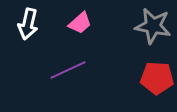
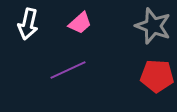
gray star: rotated 9 degrees clockwise
red pentagon: moved 2 px up
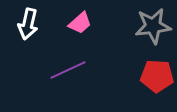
gray star: rotated 27 degrees counterclockwise
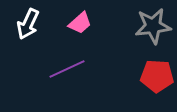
white arrow: rotated 12 degrees clockwise
purple line: moved 1 px left, 1 px up
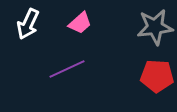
gray star: moved 2 px right, 1 px down
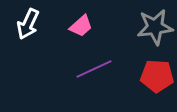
pink trapezoid: moved 1 px right, 3 px down
purple line: moved 27 px right
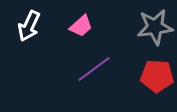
white arrow: moved 1 px right, 2 px down
purple line: rotated 12 degrees counterclockwise
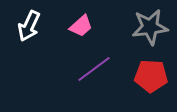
gray star: moved 5 px left
red pentagon: moved 6 px left
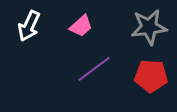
gray star: moved 1 px left
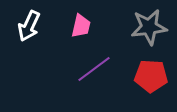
pink trapezoid: rotated 35 degrees counterclockwise
